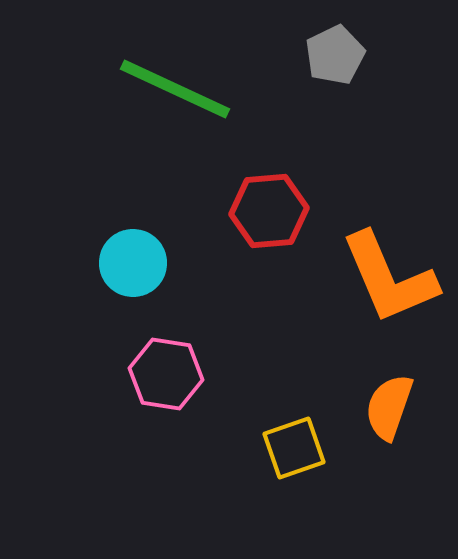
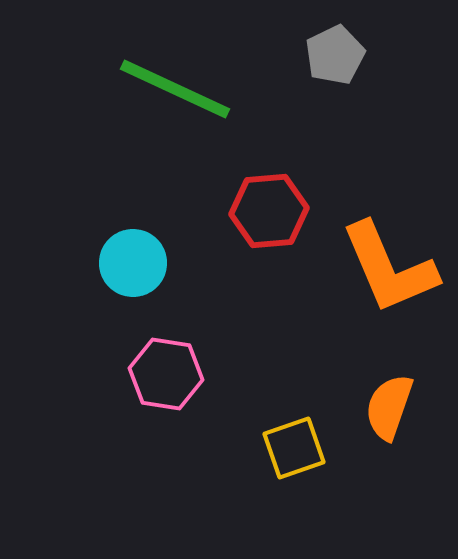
orange L-shape: moved 10 px up
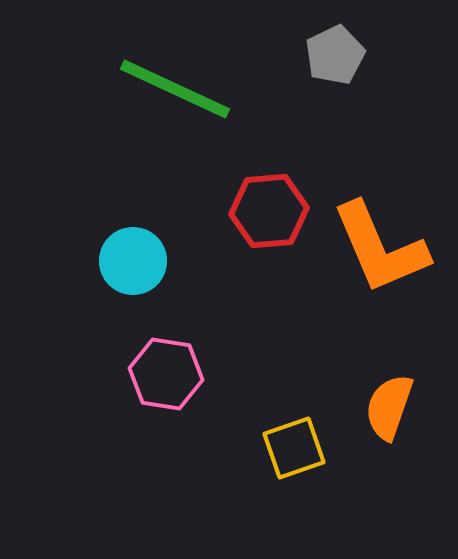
cyan circle: moved 2 px up
orange L-shape: moved 9 px left, 20 px up
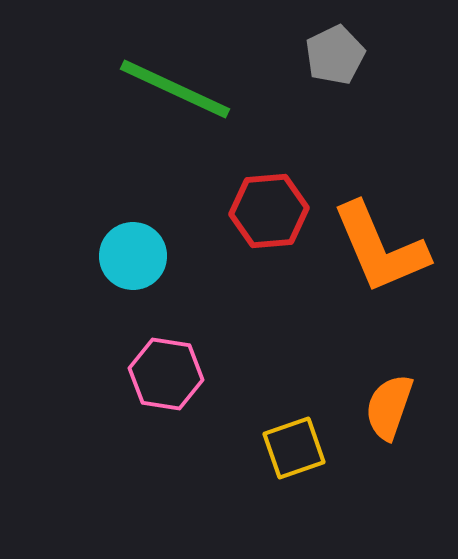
cyan circle: moved 5 px up
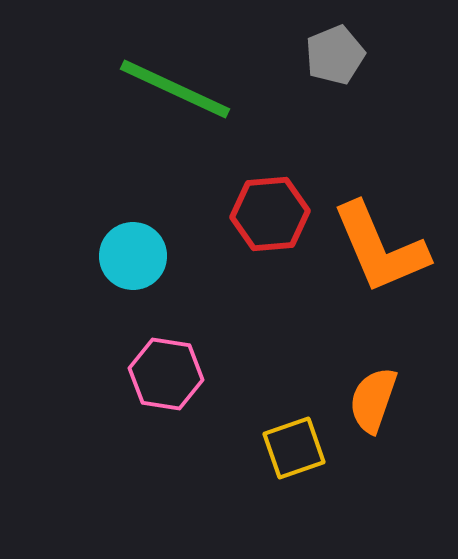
gray pentagon: rotated 4 degrees clockwise
red hexagon: moved 1 px right, 3 px down
orange semicircle: moved 16 px left, 7 px up
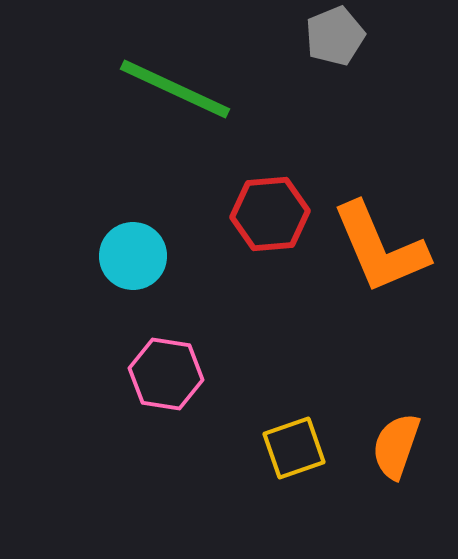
gray pentagon: moved 19 px up
orange semicircle: moved 23 px right, 46 px down
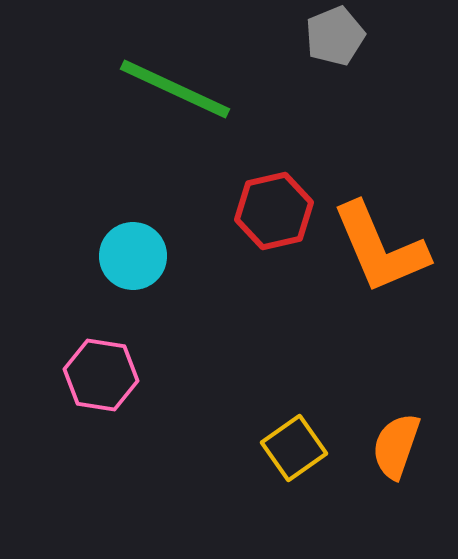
red hexagon: moved 4 px right, 3 px up; rotated 8 degrees counterclockwise
pink hexagon: moved 65 px left, 1 px down
yellow square: rotated 16 degrees counterclockwise
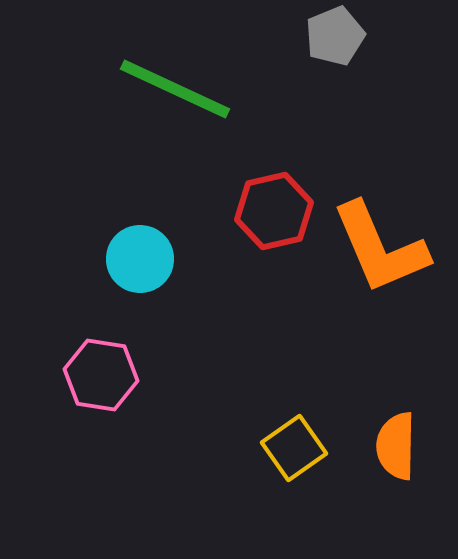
cyan circle: moved 7 px right, 3 px down
orange semicircle: rotated 18 degrees counterclockwise
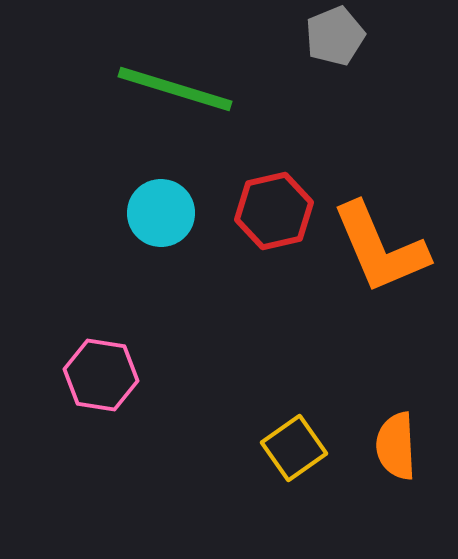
green line: rotated 8 degrees counterclockwise
cyan circle: moved 21 px right, 46 px up
orange semicircle: rotated 4 degrees counterclockwise
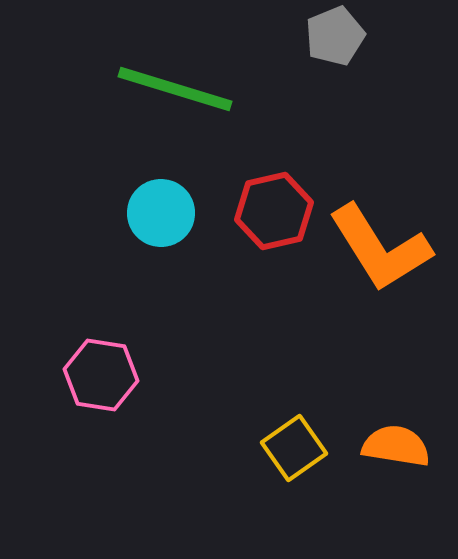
orange L-shape: rotated 9 degrees counterclockwise
orange semicircle: rotated 102 degrees clockwise
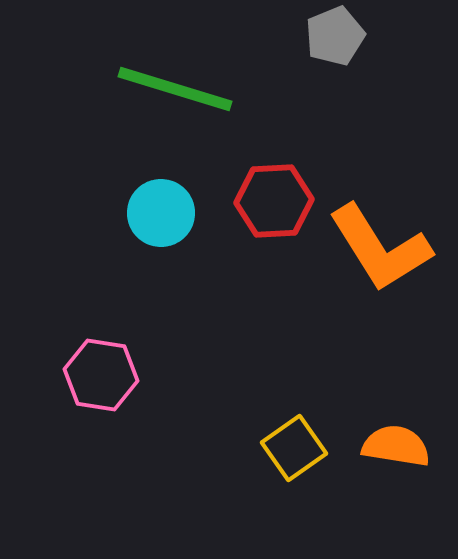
red hexagon: moved 10 px up; rotated 10 degrees clockwise
